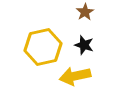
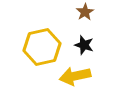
yellow hexagon: moved 1 px left
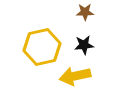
brown star: rotated 30 degrees clockwise
black star: rotated 24 degrees counterclockwise
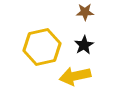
black star: rotated 24 degrees counterclockwise
